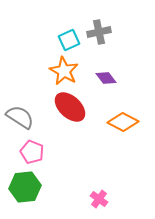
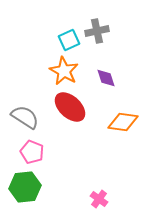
gray cross: moved 2 px left, 1 px up
purple diamond: rotated 20 degrees clockwise
gray semicircle: moved 5 px right
orange diamond: rotated 20 degrees counterclockwise
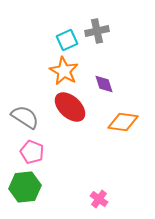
cyan square: moved 2 px left
purple diamond: moved 2 px left, 6 px down
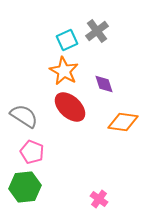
gray cross: rotated 25 degrees counterclockwise
gray semicircle: moved 1 px left, 1 px up
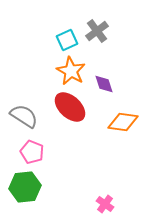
orange star: moved 7 px right
pink cross: moved 6 px right, 5 px down
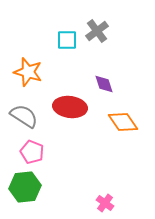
cyan square: rotated 25 degrees clockwise
orange star: moved 43 px left, 1 px down; rotated 12 degrees counterclockwise
red ellipse: rotated 36 degrees counterclockwise
orange diamond: rotated 48 degrees clockwise
pink cross: moved 1 px up
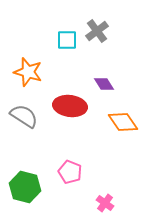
purple diamond: rotated 15 degrees counterclockwise
red ellipse: moved 1 px up
pink pentagon: moved 38 px right, 20 px down
green hexagon: rotated 20 degrees clockwise
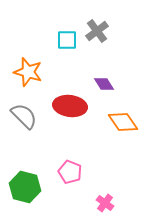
gray semicircle: rotated 12 degrees clockwise
